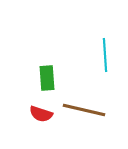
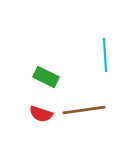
green rectangle: moved 1 px left, 1 px up; rotated 60 degrees counterclockwise
brown line: rotated 21 degrees counterclockwise
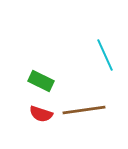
cyan line: rotated 20 degrees counterclockwise
green rectangle: moved 5 px left, 4 px down
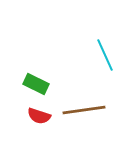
green rectangle: moved 5 px left, 3 px down
red semicircle: moved 2 px left, 2 px down
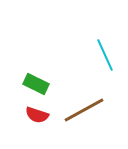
brown line: rotated 21 degrees counterclockwise
red semicircle: moved 2 px left, 1 px up
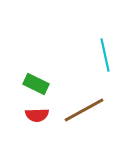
cyan line: rotated 12 degrees clockwise
red semicircle: rotated 20 degrees counterclockwise
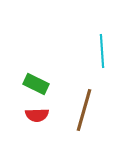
cyan line: moved 3 px left, 4 px up; rotated 8 degrees clockwise
brown line: rotated 45 degrees counterclockwise
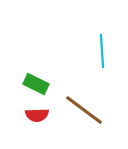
brown line: rotated 69 degrees counterclockwise
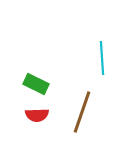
cyan line: moved 7 px down
brown line: moved 2 px left, 2 px down; rotated 72 degrees clockwise
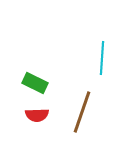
cyan line: rotated 8 degrees clockwise
green rectangle: moved 1 px left, 1 px up
